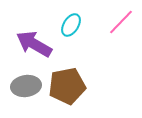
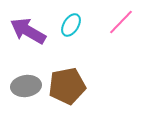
purple arrow: moved 6 px left, 13 px up
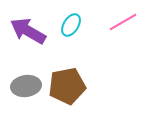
pink line: moved 2 px right; rotated 16 degrees clockwise
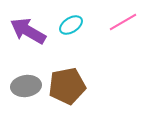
cyan ellipse: rotated 25 degrees clockwise
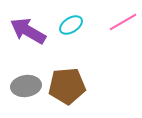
brown pentagon: rotated 6 degrees clockwise
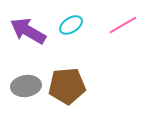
pink line: moved 3 px down
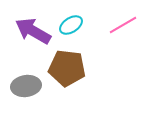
purple arrow: moved 5 px right
brown pentagon: moved 18 px up; rotated 12 degrees clockwise
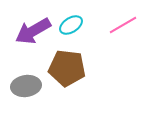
purple arrow: rotated 60 degrees counterclockwise
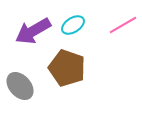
cyan ellipse: moved 2 px right
brown pentagon: rotated 12 degrees clockwise
gray ellipse: moved 6 px left; rotated 56 degrees clockwise
